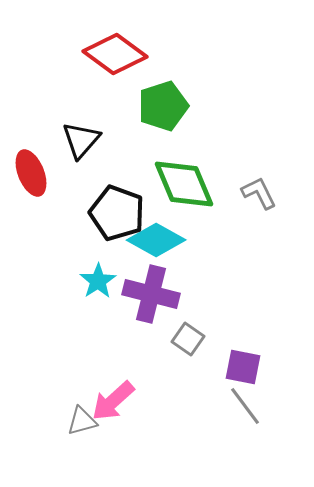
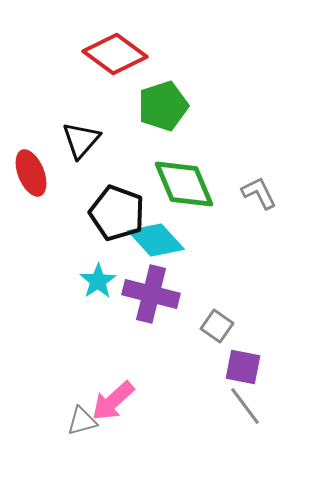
cyan diamond: rotated 18 degrees clockwise
gray square: moved 29 px right, 13 px up
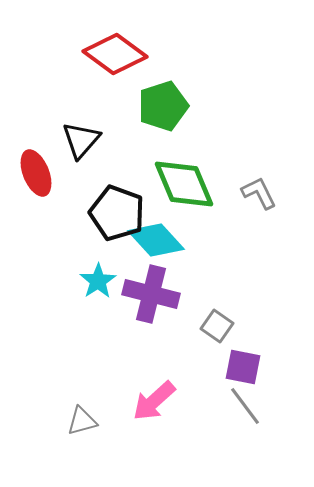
red ellipse: moved 5 px right
pink arrow: moved 41 px right
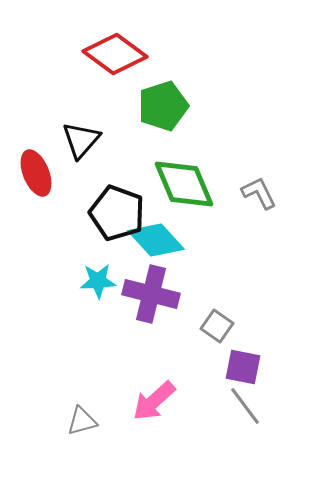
cyan star: rotated 30 degrees clockwise
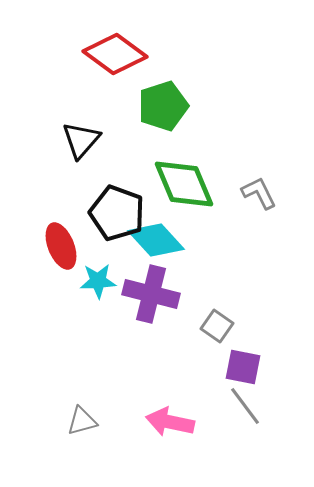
red ellipse: moved 25 px right, 73 px down
pink arrow: moved 16 px right, 21 px down; rotated 54 degrees clockwise
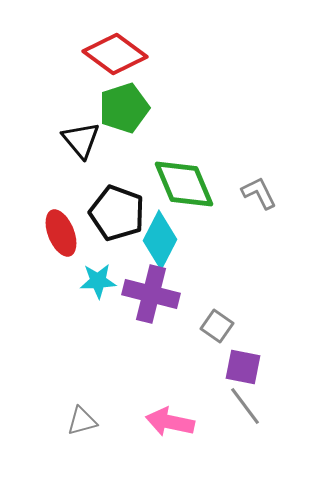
green pentagon: moved 39 px left, 2 px down
black triangle: rotated 21 degrees counterclockwise
cyan diamond: moved 4 px right; rotated 70 degrees clockwise
red ellipse: moved 13 px up
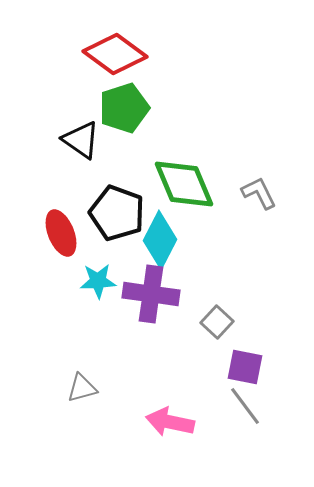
black triangle: rotated 15 degrees counterclockwise
purple cross: rotated 6 degrees counterclockwise
gray square: moved 4 px up; rotated 8 degrees clockwise
purple square: moved 2 px right
gray triangle: moved 33 px up
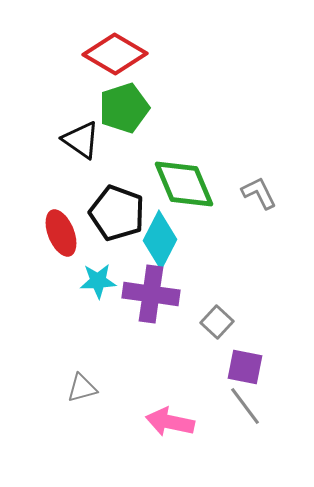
red diamond: rotated 6 degrees counterclockwise
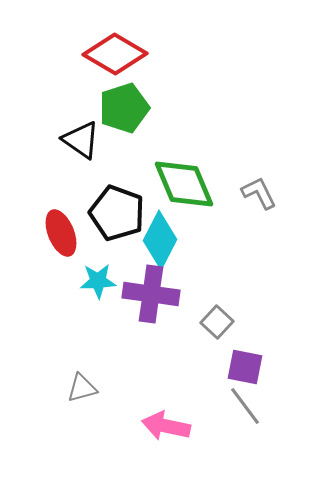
pink arrow: moved 4 px left, 4 px down
